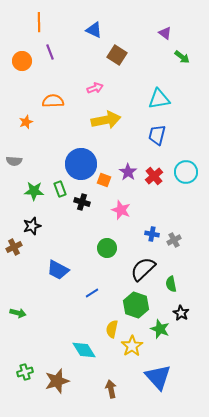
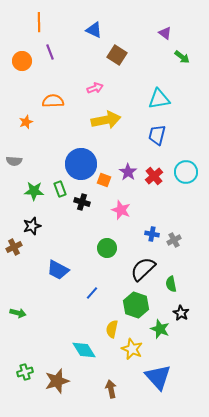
blue line at (92, 293): rotated 16 degrees counterclockwise
yellow star at (132, 346): moved 3 px down; rotated 15 degrees counterclockwise
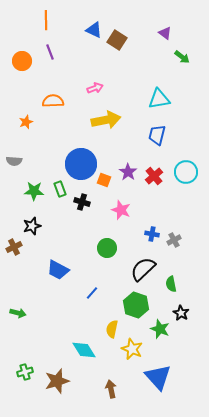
orange line at (39, 22): moved 7 px right, 2 px up
brown square at (117, 55): moved 15 px up
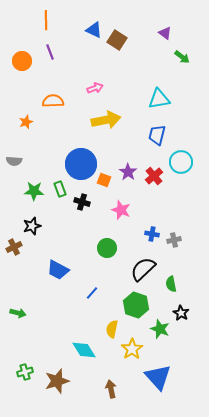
cyan circle at (186, 172): moved 5 px left, 10 px up
gray cross at (174, 240): rotated 16 degrees clockwise
yellow star at (132, 349): rotated 15 degrees clockwise
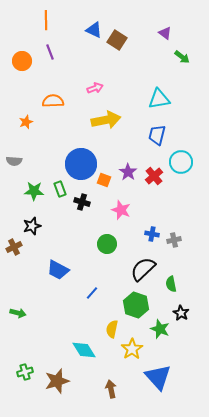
green circle at (107, 248): moved 4 px up
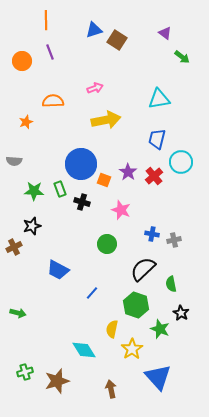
blue triangle at (94, 30): rotated 42 degrees counterclockwise
blue trapezoid at (157, 135): moved 4 px down
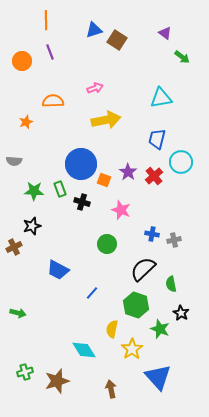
cyan triangle at (159, 99): moved 2 px right, 1 px up
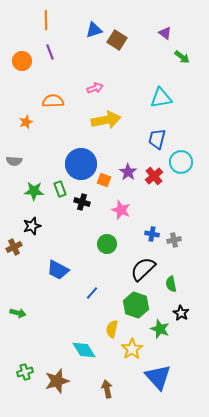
brown arrow at (111, 389): moved 4 px left
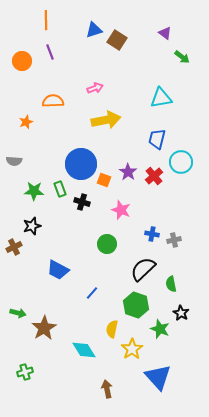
brown star at (57, 381): moved 13 px left, 53 px up; rotated 15 degrees counterclockwise
